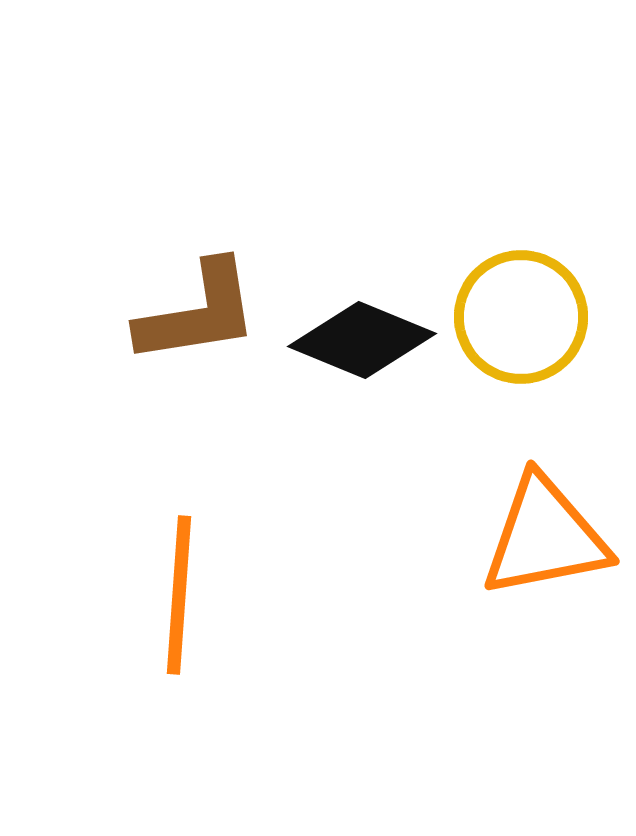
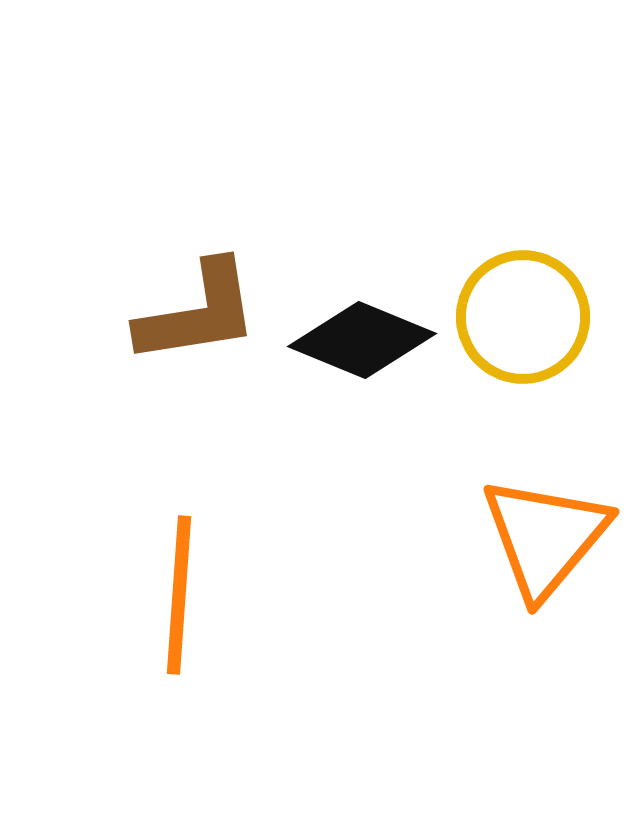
yellow circle: moved 2 px right
orange triangle: rotated 39 degrees counterclockwise
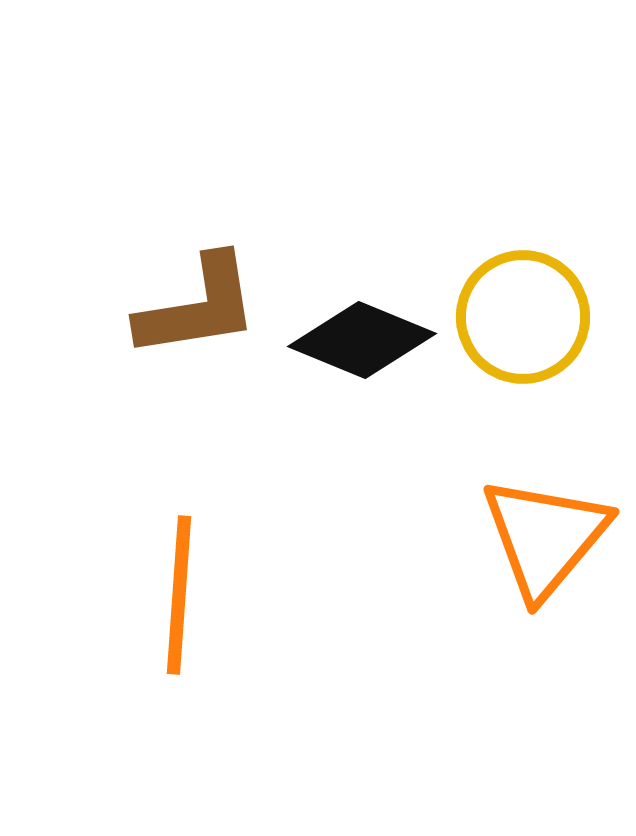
brown L-shape: moved 6 px up
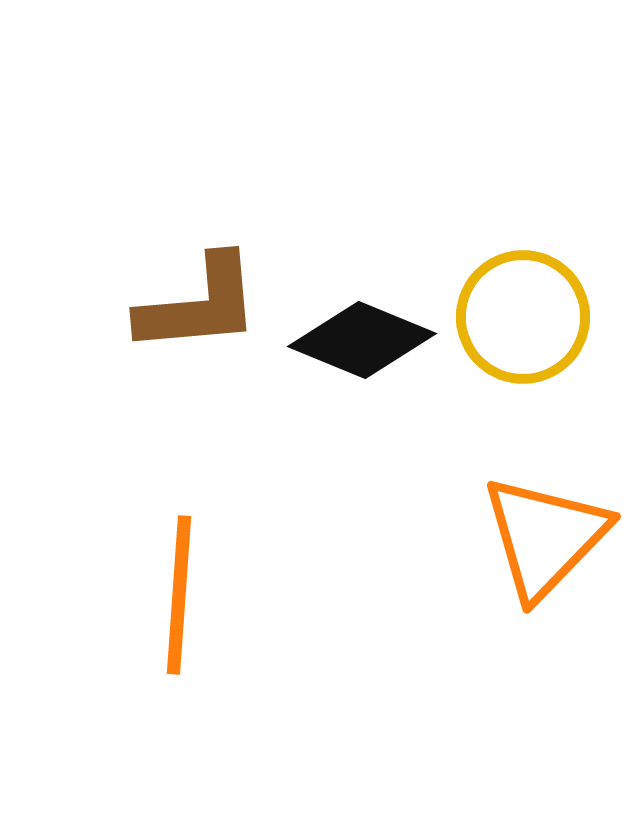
brown L-shape: moved 1 px right, 2 px up; rotated 4 degrees clockwise
orange triangle: rotated 4 degrees clockwise
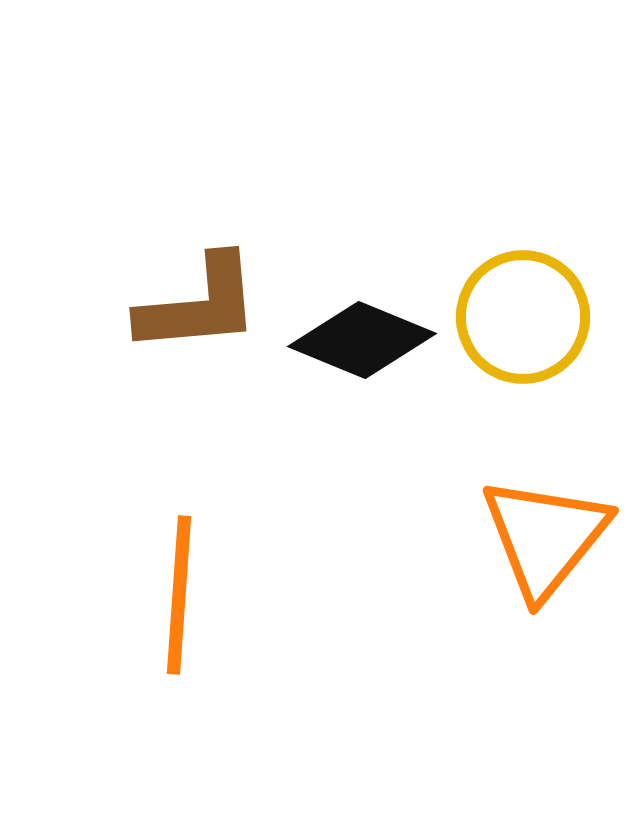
orange triangle: rotated 5 degrees counterclockwise
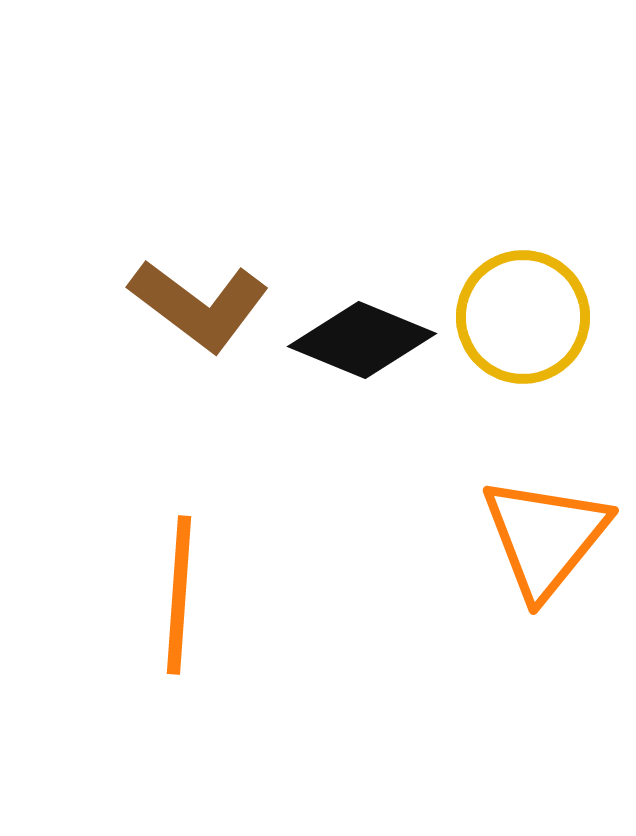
brown L-shape: rotated 42 degrees clockwise
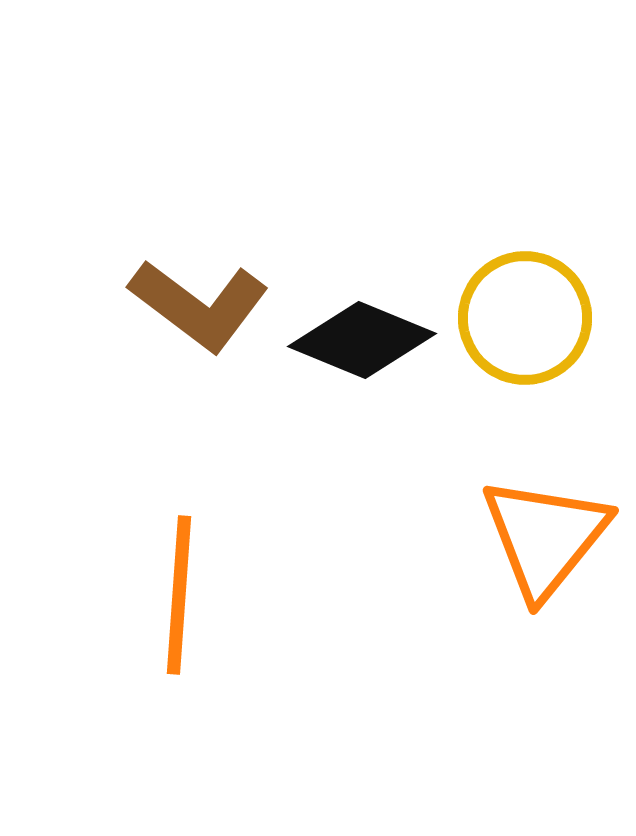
yellow circle: moved 2 px right, 1 px down
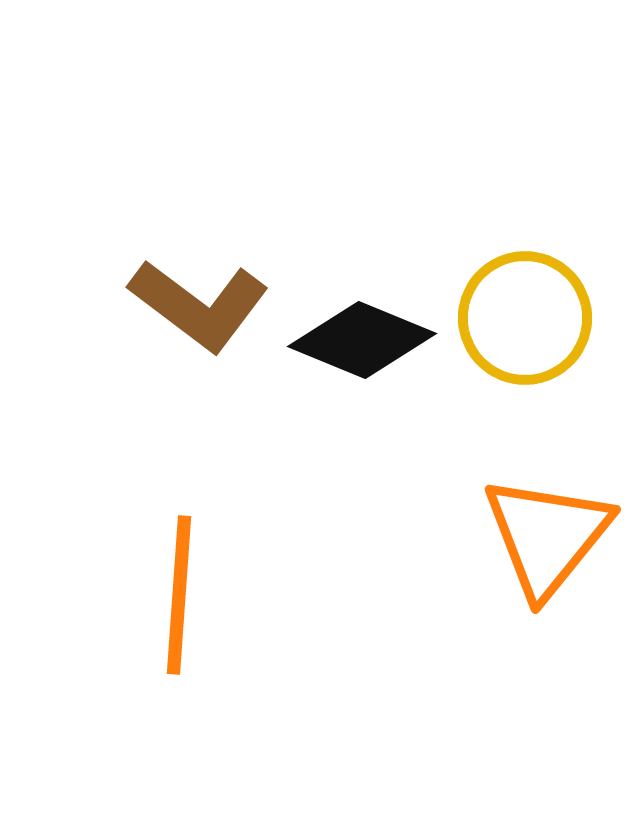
orange triangle: moved 2 px right, 1 px up
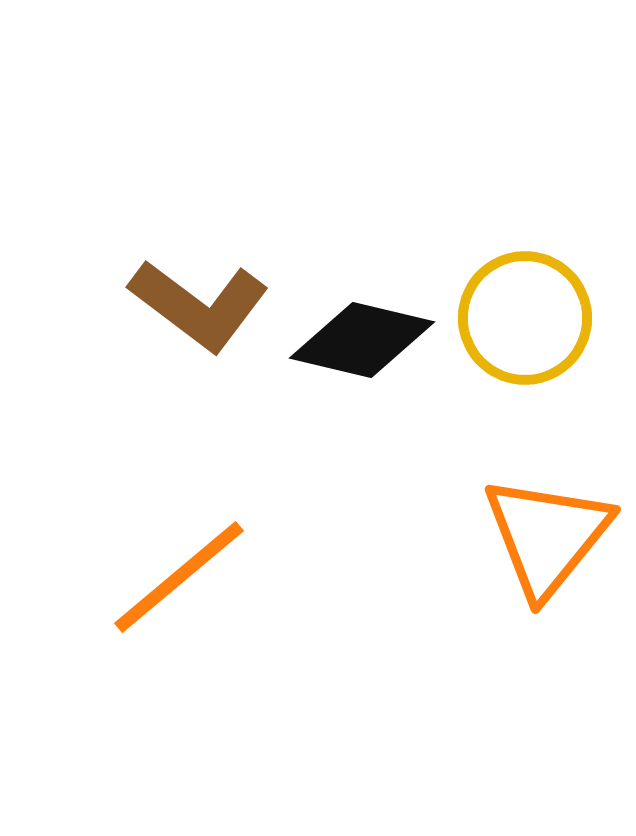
black diamond: rotated 9 degrees counterclockwise
orange line: moved 18 px up; rotated 46 degrees clockwise
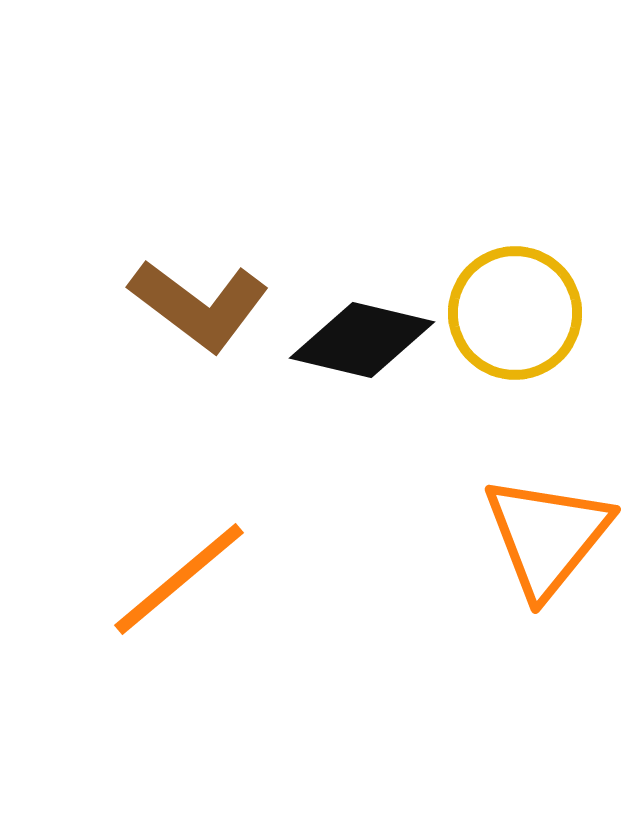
yellow circle: moved 10 px left, 5 px up
orange line: moved 2 px down
